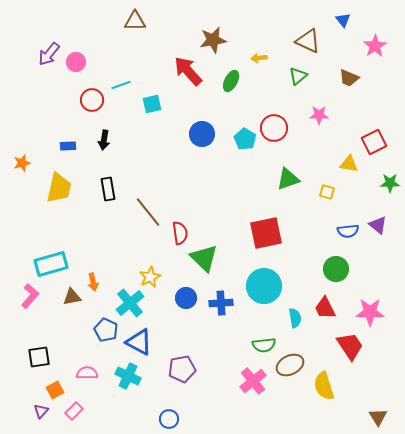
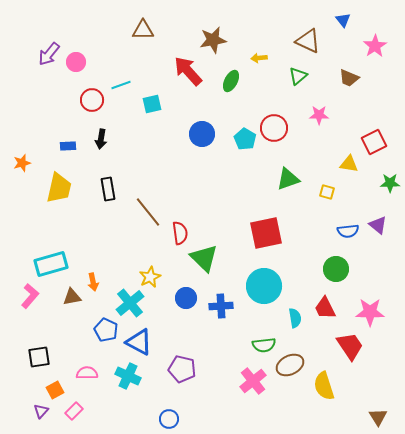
brown triangle at (135, 21): moved 8 px right, 9 px down
black arrow at (104, 140): moved 3 px left, 1 px up
blue cross at (221, 303): moved 3 px down
purple pentagon at (182, 369): rotated 24 degrees clockwise
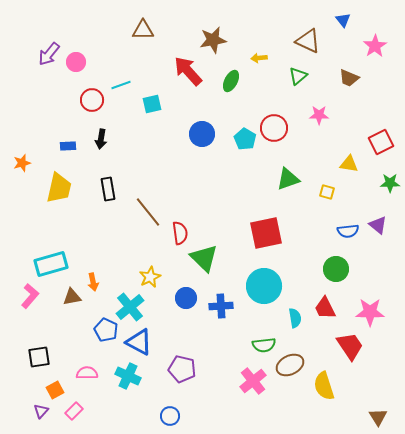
red square at (374, 142): moved 7 px right
cyan cross at (130, 303): moved 4 px down
blue circle at (169, 419): moved 1 px right, 3 px up
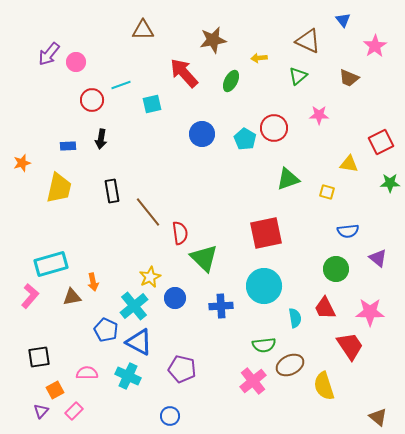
red arrow at (188, 71): moved 4 px left, 2 px down
black rectangle at (108, 189): moved 4 px right, 2 px down
purple triangle at (378, 225): moved 33 px down
blue circle at (186, 298): moved 11 px left
cyan cross at (130, 307): moved 4 px right, 1 px up
brown triangle at (378, 417): rotated 18 degrees counterclockwise
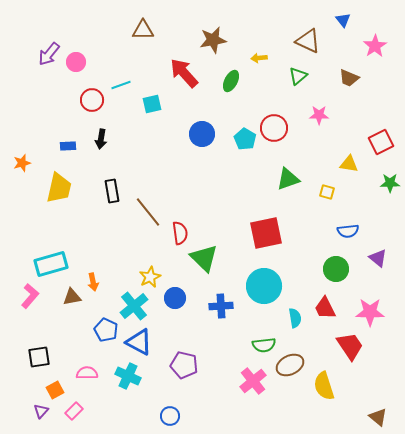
purple pentagon at (182, 369): moved 2 px right, 4 px up
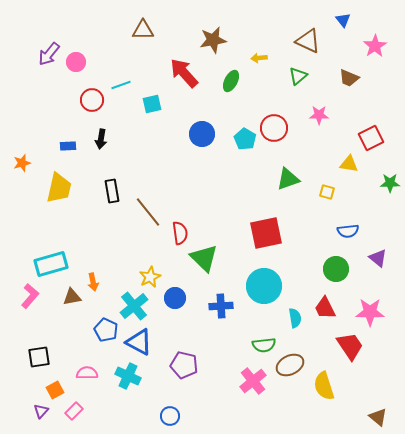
red square at (381, 142): moved 10 px left, 4 px up
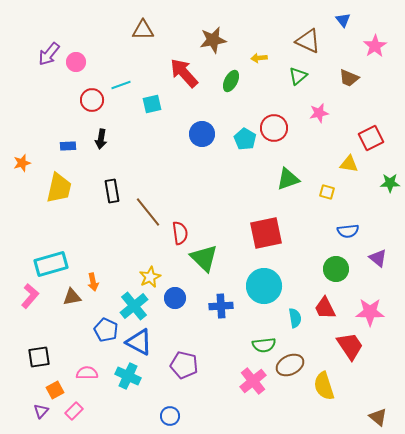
pink star at (319, 115): moved 2 px up; rotated 12 degrees counterclockwise
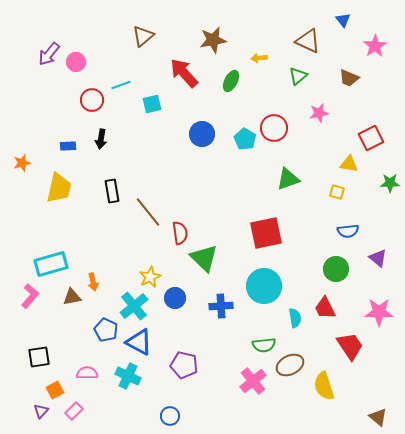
brown triangle at (143, 30): moved 6 px down; rotated 40 degrees counterclockwise
yellow square at (327, 192): moved 10 px right
pink star at (370, 312): moved 9 px right
